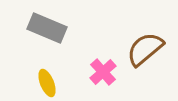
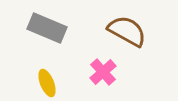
brown semicircle: moved 18 px left, 18 px up; rotated 69 degrees clockwise
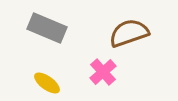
brown semicircle: moved 2 px right, 2 px down; rotated 48 degrees counterclockwise
yellow ellipse: rotated 32 degrees counterclockwise
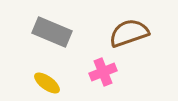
gray rectangle: moved 5 px right, 4 px down
pink cross: rotated 20 degrees clockwise
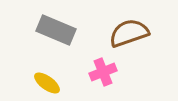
gray rectangle: moved 4 px right, 2 px up
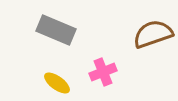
brown semicircle: moved 24 px right, 1 px down
yellow ellipse: moved 10 px right
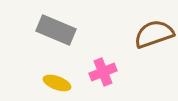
brown semicircle: moved 1 px right
yellow ellipse: rotated 16 degrees counterclockwise
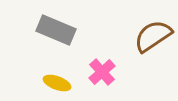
brown semicircle: moved 1 px left, 2 px down; rotated 15 degrees counterclockwise
pink cross: moved 1 px left; rotated 20 degrees counterclockwise
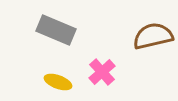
brown semicircle: rotated 21 degrees clockwise
yellow ellipse: moved 1 px right, 1 px up
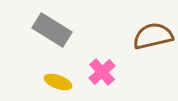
gray rectangle: moved 4 px left; rotated 9 degrees clockwise
